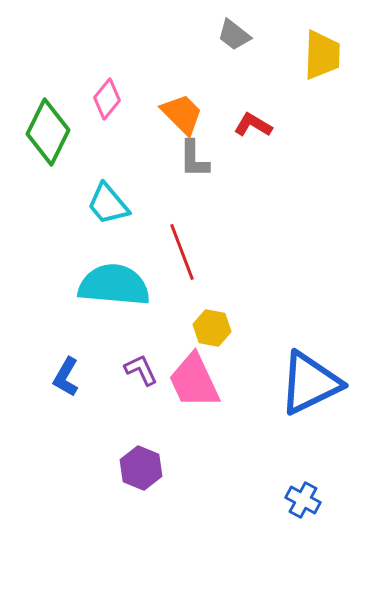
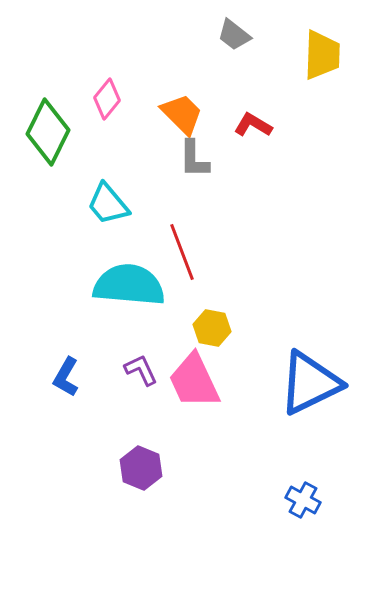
cyan semicircle: moved 15 px right
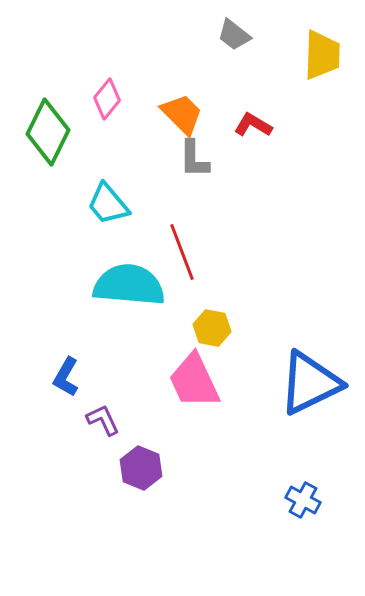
purple L-shape: moved 38 px left, 50 px down
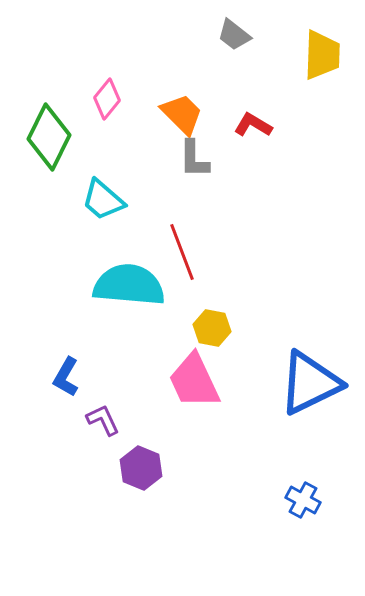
green diamond: moved 1 px right, 5 px down
cyan trapezoid: moved 5 px left, 4 px up; rotated 9 degrees counterclockwise
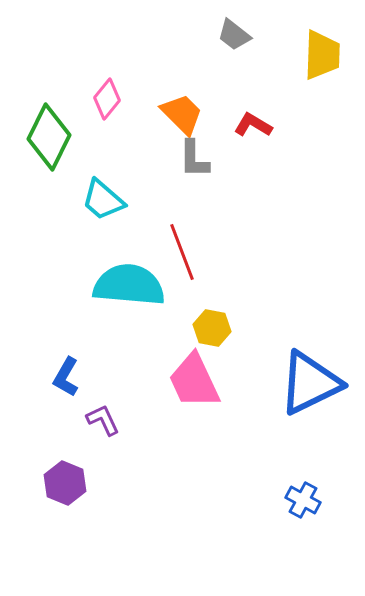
purple hexagon: moved 76 px left, 15 px down
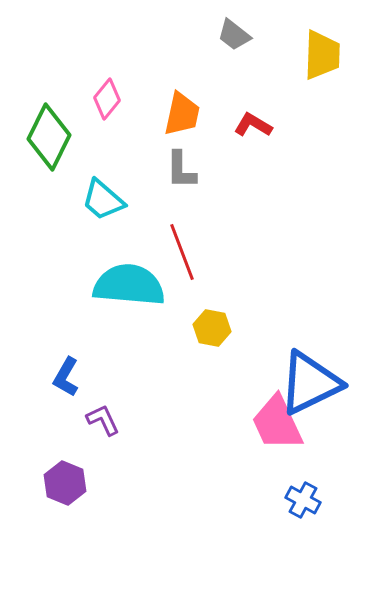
orange trapezoid: rotated 57 degrees clockwise
gray L-shape: moved 13 px left, 11 px down
pink trapezoid: moved 83 px right, 42 px down
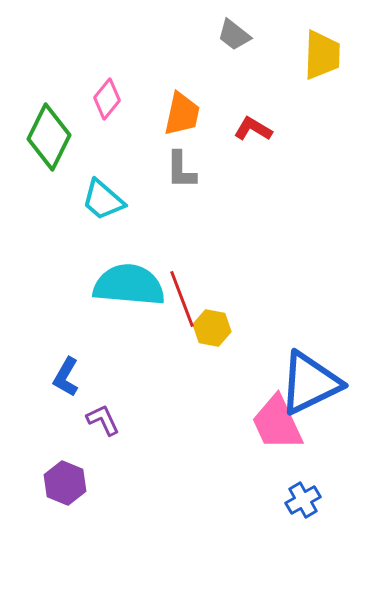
red L-shape: moved 4 px down
red line: moved 47 px down
blue cross: rotated 32 degrees clockwise
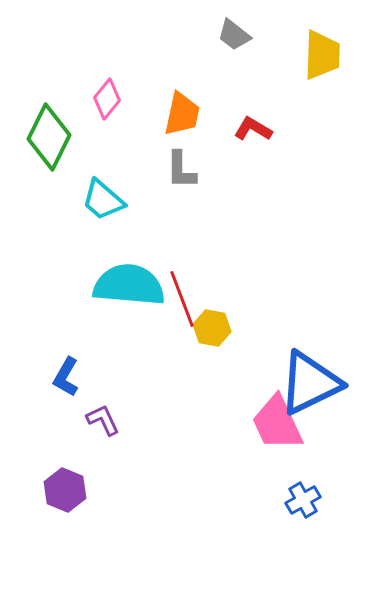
purple hexagon: moved 7 px down
